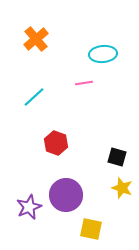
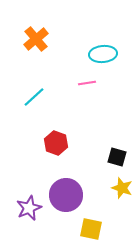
pink line: moved 3 px right
purple star: moved 1 px down
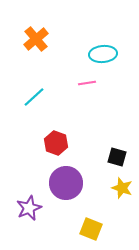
purple circle: moved 12 px up
yellow square: rotated 10 degrees clockwise
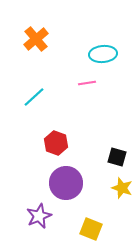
purple star: moved 10 px right, 8 px down
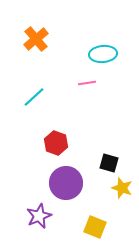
black square: moved 8 px left, 6 px down
yellow square: moved 4 px right, 2 px up
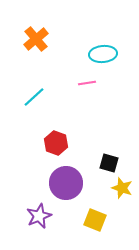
yellow square: moved 7 px up
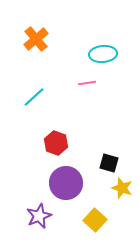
yellow square: rotated 20 degrees clockwise
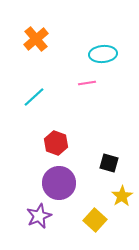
purple circle: moved 7 px left
yellow star: moved 8 px down; rotated 20 degrees clockwise
